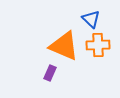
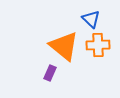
orange triangle: rotated 16 degrees clockwise
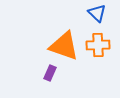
blue triangle: moved 6 px right, 6 px up
orange triangle: rotated 20 degrees counterclockwise
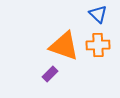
blue triangle: moved 1 px right, 1 px down
purple rectangle: moved 1 px down; rotated 21 degrees clockwise
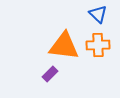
orange triangle: rotated 12 degrees counterclockwise
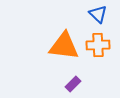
purple rectangle: moved 23 px right, 10 px down
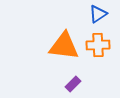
blue triangle: rotated 42 degrees clockwise
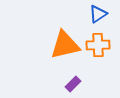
orange triangle: moved 1 px right, 1 px up; rotated 20 degrees counterclockwise
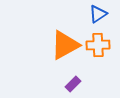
orange triangle: rotated 16 degrees counterclockwise
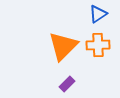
orange triangle: moved 2 px left, 1 px down; rotated 16 degrees counterclockwise
purple rectangle: moved 6 px left
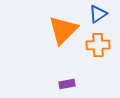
orange triangle: moved 16 px up
purple rectangle: rotated 35 degrees clockwise
